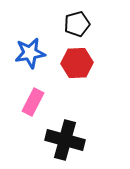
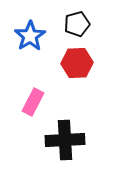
blue star: moved 17 px up; rotated 24 degrees counterclockwise
black cross: rotated 18 degrees counterclockwise
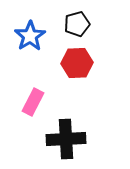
black cross: moved 1 px right, 1 px up
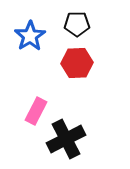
black pentagon: rotated 15 degrees clockwise
pink rectangle: moved 3 px right, 9 px down
black cross: rotated 24 degrees counterclockwise
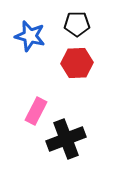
blue star: rotated 24 degrees counterclockwise
black cross: rotated 6 degrees clockwise
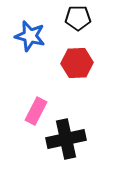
black pentagon: moved 1 px right, 6 px up
black cross: rotated 9 degrees clockwise
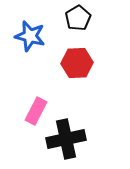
black pentagon: rotated 30 degrees counterclockwise
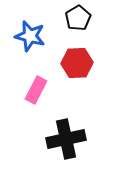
pink rectangle: moved 21 px up
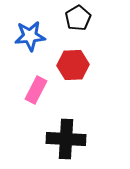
blue star: rotated 20 degrees counterclockwise
red hexagon: moved 4 px left, 2 px down
black cross: rotated 15 degrees clockwise
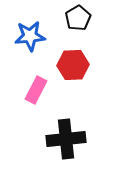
black cross: rotated 9 degrees counterclockwise
